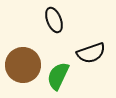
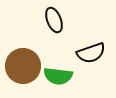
brown circle: moved 1 px down
green semicircle: rotated 108 degrees counterclockwise
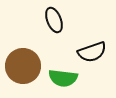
black semicircle: moved 1 px right, 1 px up
green semicircle: moved 5 px right, 2 px down
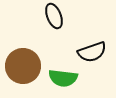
black ellipse: moved 4 px up
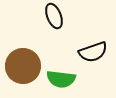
black semicircle: moved 1 px right
green semicircle: moved 2 px left, 1 px down
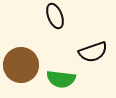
black ellipse: moved 1 px right
brown circle: moved 2 px left, 1 px up
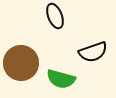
brown circle: moved 2 px up
green semicircle: rotated 8 degrees clockwise
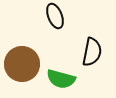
black semicircle: moved 1 px left; rotated 60 degrees counterclockwise
brown circle: moved 1 px right, 1 px down
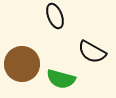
black semicircle: rotated 108 degrees clockwise
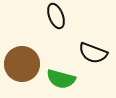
black ellipse: moved 1 px right
black semicircle: moved 1 px right, 1 px down; rotated 8 degrees counterclockwise
